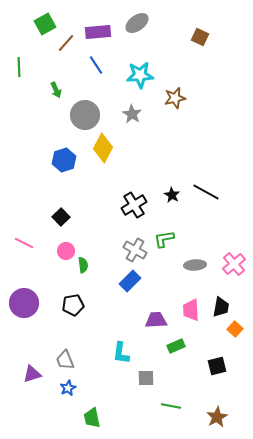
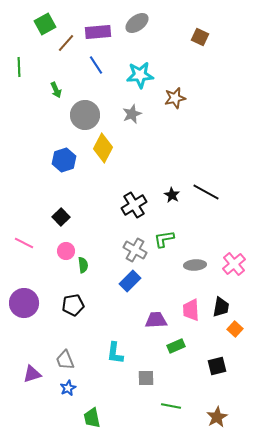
gray star at (132, 114): rotated 18 degrees clockwise
cyan L-shape at (121, 353): moved 6 px left
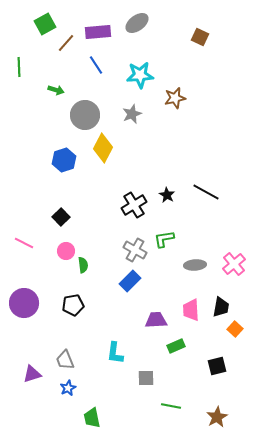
green arrow at (56, 90): rotated 49 degrees counterclockwise
black star at (172, 195): moved 5 px left
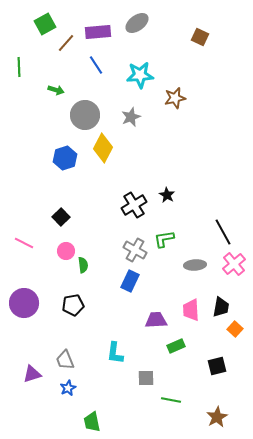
gray star at (132, 114): moved 1 px left, 3 px down
blue hexagon at (64, 160): moved 1 px right, 2 px up
black line at (206, 192): moved 17 px right, 40 px down; rotated 32 degrees clockwise
blue rectangle at (130, 281): rotated 20 degrees counterclockwise
green line at (171, 406): moved 6 px up
green trapezoid at (92, 418): moved 4 px down
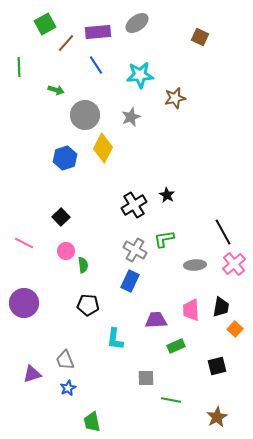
black pentagon at (73, 305): moved 15 px right; rotated 15 degrees clockwise
cyan L-shape at (115, 353): moved 14 px up
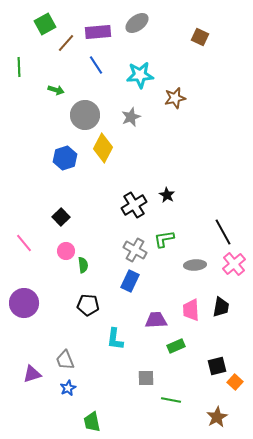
pink line at (24, 243): rotated 24 degrees clockwise
orange square at (235, 329): moved 53 px down
